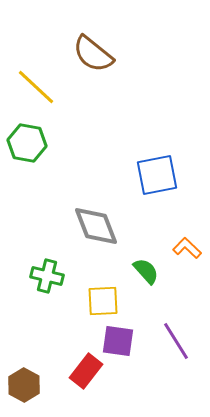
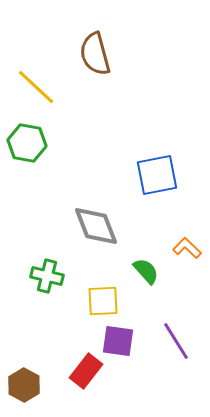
brown semicircle: moved 2 px right; rotated 36 degrees clockwise
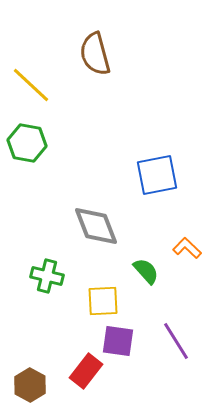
yellow line: moved 5 px left, 2 px up
brown hexagon: moved 6 px right
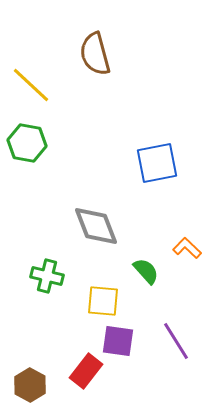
blue square: moved 12 px up
yellow square: rotated 8 degrees clockwise
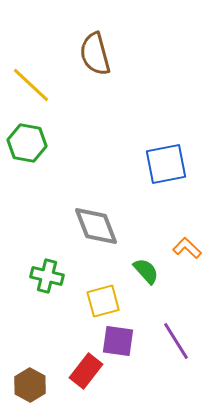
blue square: moved 9 px right, 1 px down
yellow square: rotated 20 degrees counterclockwise
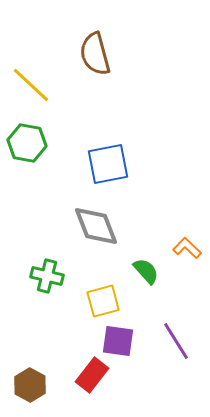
blue square: moved 58 px left
red rectangle: moved 6 px right, 4 px down
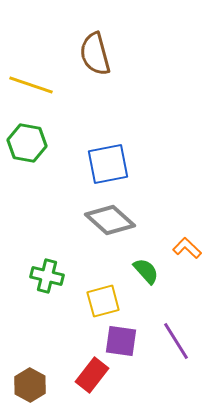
yellow line: rotated 24 degrees counterclockwise
gray diamond: moved 14 px right, 6 px up; rotated 27 degrees counterclockwise
purple square: moved 3 px right
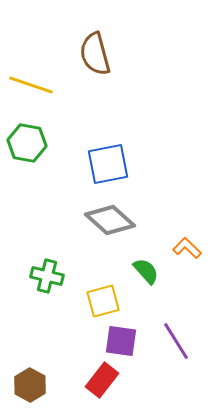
red rectangle: moved 10 px right, 5 px down
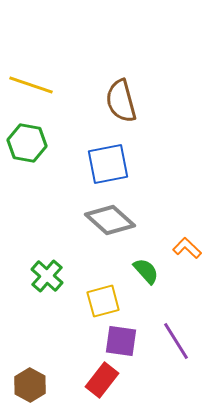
brown semicircle: moved 26 px right, 47 px down
green cross: rotated 28 degrees clockwise
